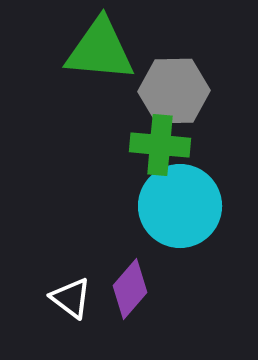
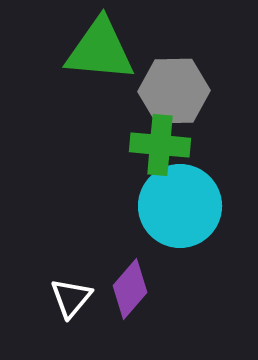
white triangle: rotated 33 degrees clockwise
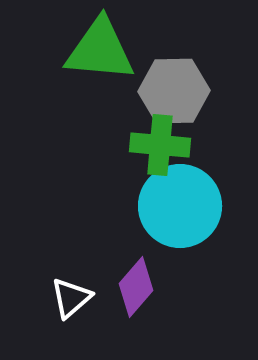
purple diamond: moved 6 px right, 2 px up
white triangle: rotated 9 degrees clockwise
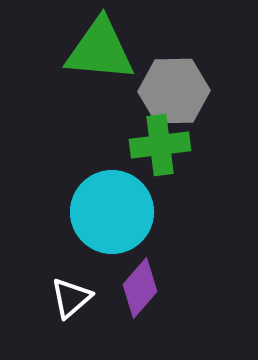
green cross: rotated 12 degrees counterclockwise
cyan circle: moved 68 px left, 6 px down
purple diamond: moved 4 px right, 1 px down
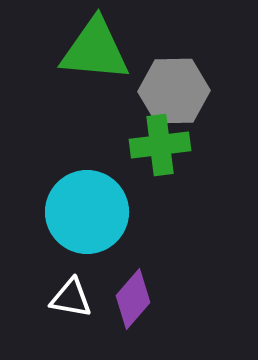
green triangle: moved 5 px left
cyan circle: moved 25 px left
purple diamond: moved 7 px left, 11 px down
white triangle: rotated 51 degrees clockwise
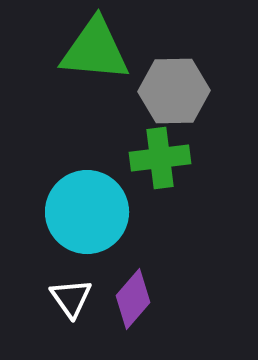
green cross: moved 13 px down
white triangle: rotated 45 degrees clockwise
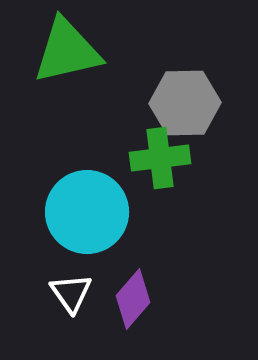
green triangle: moved 28 px left, 1 px down; rotated 18 degrees counterclockwise
gray hexagon: moved 11 px right, 12 px down
white triangle: moved 5 px up
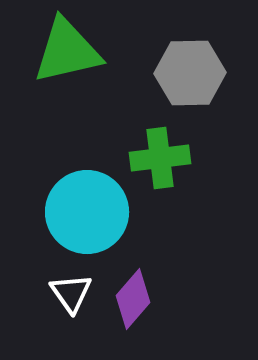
gray hexagon: moved 5 px right, 30 px up
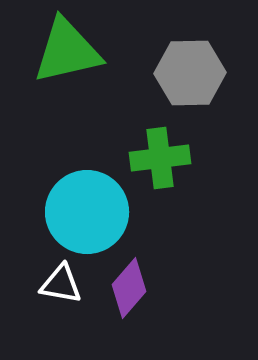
white triangle: moved 10 px left, 9 px up; rotated 45 degrees counterclockwise
purple diamond: moved 4 px left, 11 px up
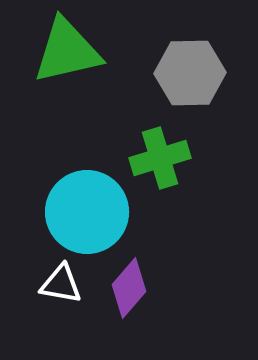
green cross: rotated 10 degrees counterclockwise
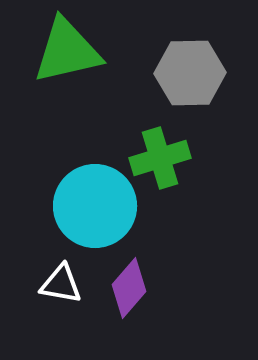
cyan circle: moved 8 px right, 6 px up
